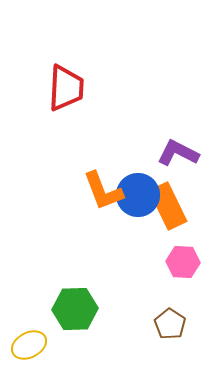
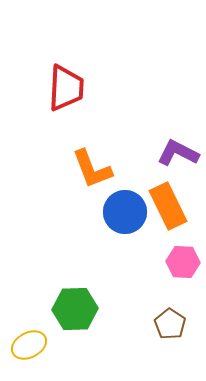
orange L-shape: moved 11 px left, 22 px up
blue circle: moved 13 px left, 17 px down
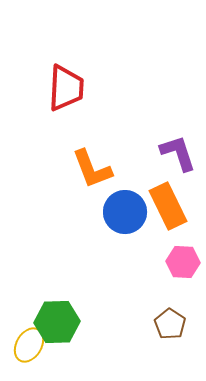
purple L-shape: rotated 45 degrees clockwise
green hexagon: moved 18 px left, 13 px down
yellow ellipse: rotated 32 degrees counterclockwise
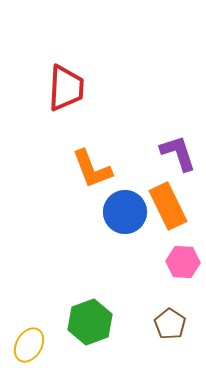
green hexagon: moved 33 px right; rotated 18 degrees counterclockwise
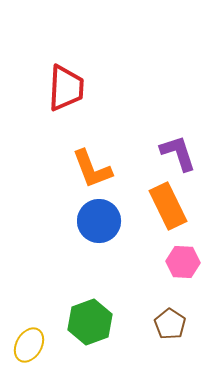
blue circle: moved 26 px left, 9 px down
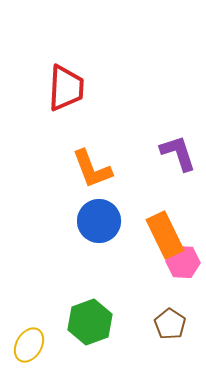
orange rectangle: moved 3 px left, 29 px down
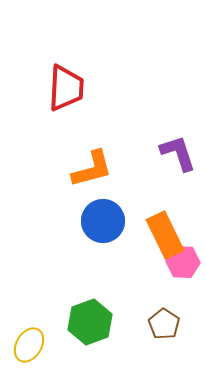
orange L-shape: rotated 84 degrees counterclockwise
blue circle: moved 4 px right
brown pentagon: moved 6 px left
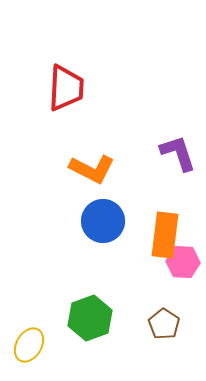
orange L-shape: rotated 42 degrees clockwise
orange rectangle: rotated 33 degrees clockwise
green hexagon: moved 4 px up
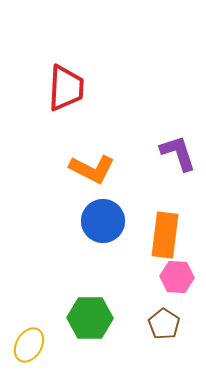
pink hexagon: moved 6 px left, 15 px down
green hexagon: rotated 21 degrees clockwise
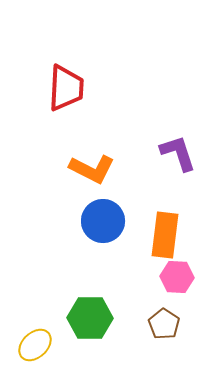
yellow ellipse: moved 6 px right; rotated 16 degrees clockwise
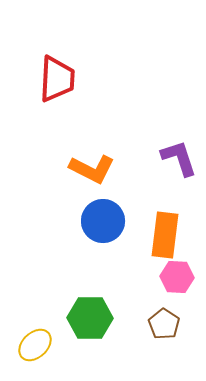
red trapezoid: moved 9 px left, 9 px up
purple L-shape: moved 1 px right, 5 px down
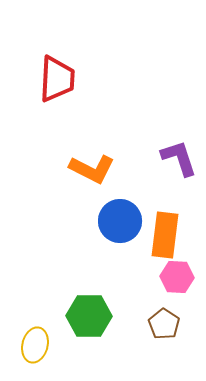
blue circle: moved 17 px right
green hexagon: moved 1 px left, 2 px up
yellow ellipse: rotated 32 degrees counterclockwise
